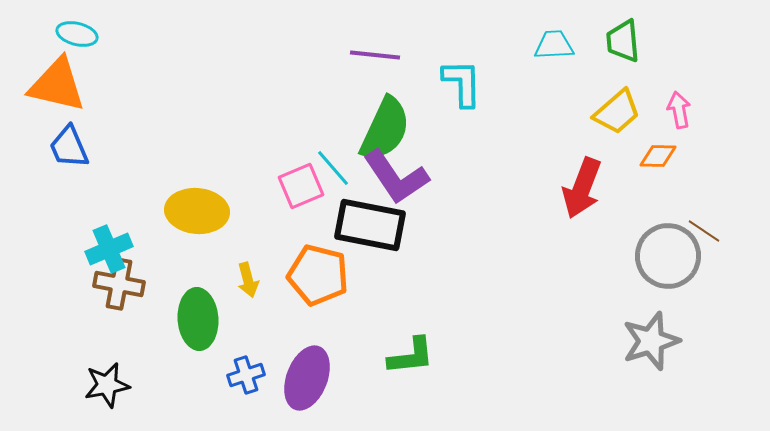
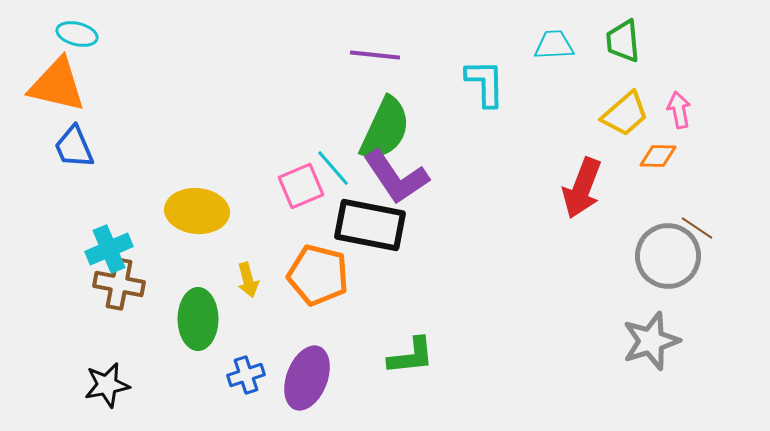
cyan L-shape: moved 23 px right
yellow trapezoid: moved 8 px right, 2 px down
blue trapezoid: moved 5 px right
brown line: moved 7 px left, 3 px up
green ellipse: rotated 4 degrees clockwise
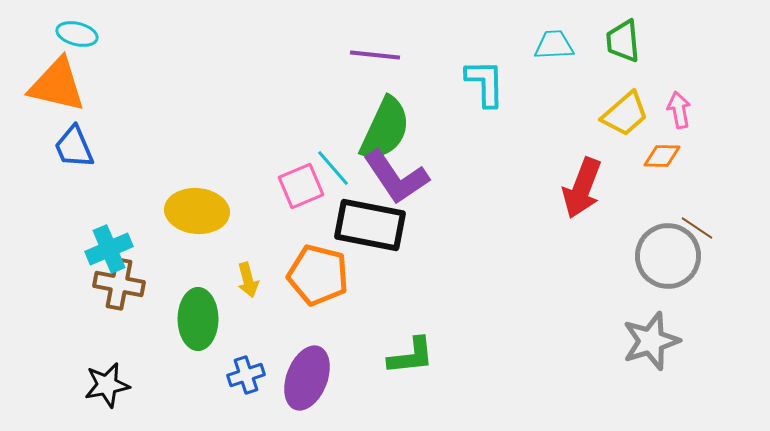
orange diamond: moved 4 px right
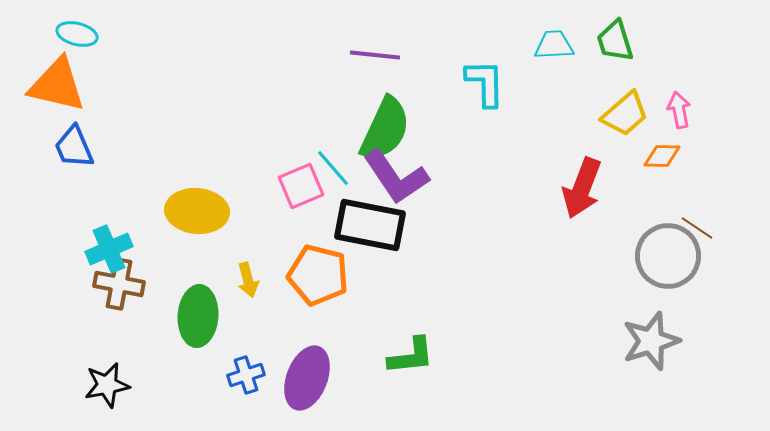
green trapezoid: moved 8 px left; rotated 12 degrees counterclockwise
green ellipse: moved 3 px up; rotated 4 degrees clockwise
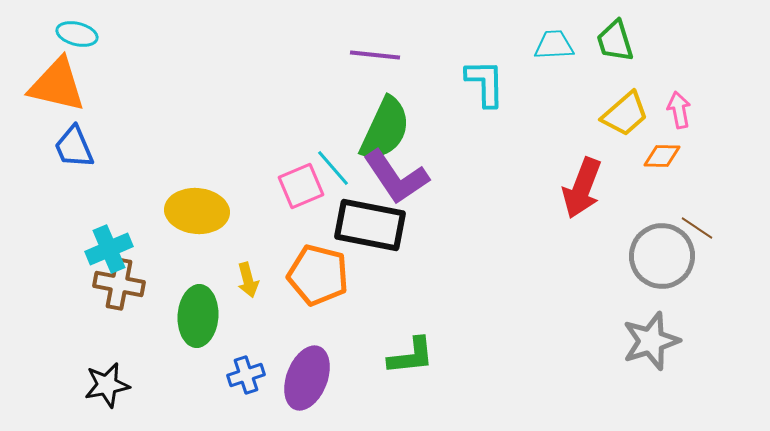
gray circle: moved 6 px left
